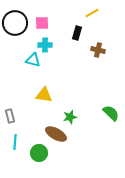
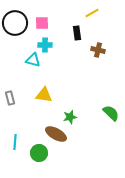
black rectangle: rotated 24 degrees counterclockwise
gray rectangle: moved 18 px up
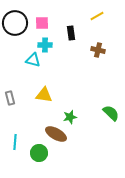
yellow line: moved 5 px right, 3 px down
black rectangle: moved 6 px left
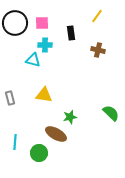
yellow line: rotated 24 degrees counterclockwise
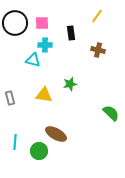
green star: moved 33 px up
green circle: moved 2 px up
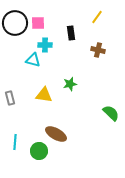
yellow line: moved 1 px down
pink square: moved 4 px left
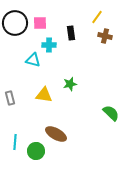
pink square: moved 2 px right
cyan cross: moved 4 px right
brown cross: moved 7 px right, 14 px up
green circle: moved 3 px left
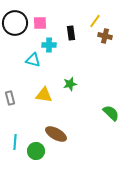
yellow line: moved 2 px left, 4 px down
